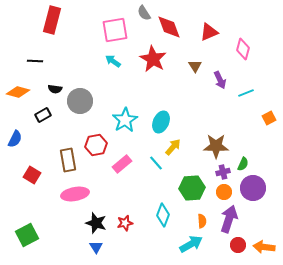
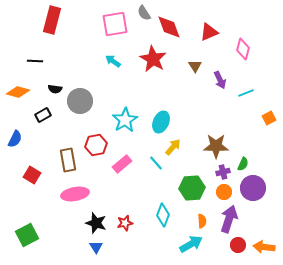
pink square at (115, 30): moved 6 px up
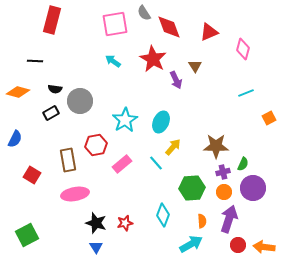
purple arrow at (220, 80): moved 44 px left
black rectangle at (43, 115): moved 8 px right, 2 px up
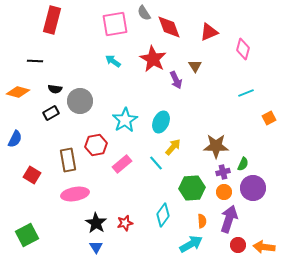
cyan diamond at (163, 215): rotated 15 degrees clockwise
black star at (96, 223): rotated 15 degrees clockwise
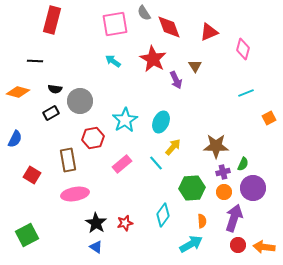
red hexagon at (96, 145): moved 3 px left, 7 px up
purple arrow at (229, 219): moved 5 px right, 1 px up
blue triangle at (96, 247): rotated 24 degrees counterclockwise
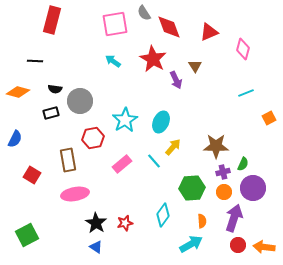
black rectangle at (51, 113): rotated 14 degrees clockwise
cyan line at (156, 163): moved 2 px left, 2 px up
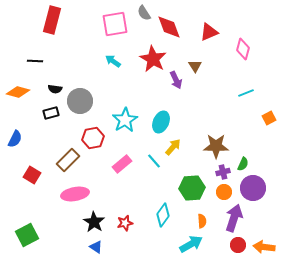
brown rectangle at (68, 160): rotated 55 degrees clockwise
black star at (96, 223): moved 2 px left, 1 px up
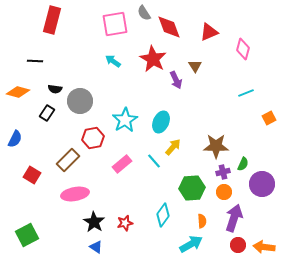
black rectangle at (51, 113): moved 4 px left; rotated 42 degrees counterclockwise
purple circle at (253, 188): moved 9 px right, 4 px up
